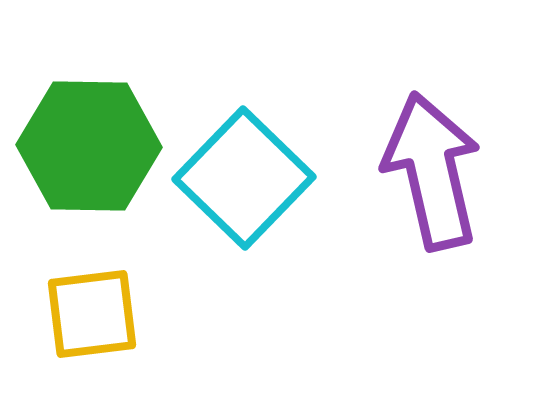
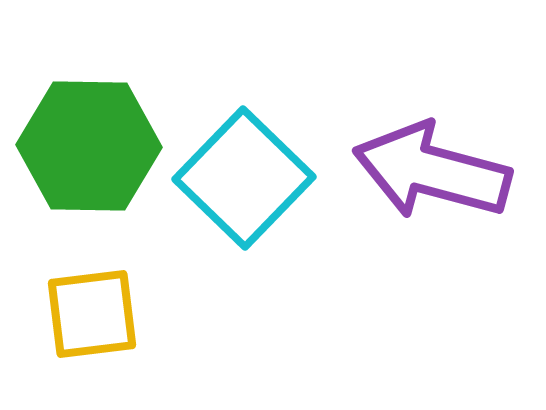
purple arrow: rotated 62 degrees counterclockwise
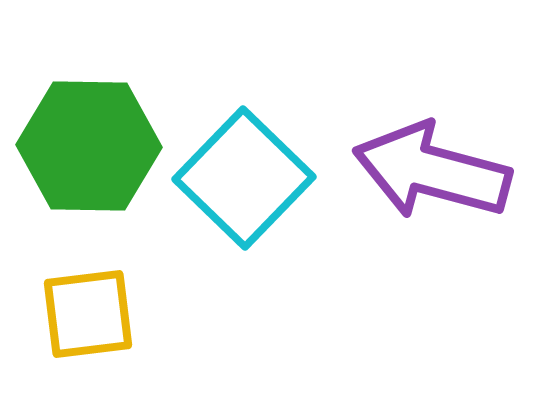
yellow square: moved 4 px left
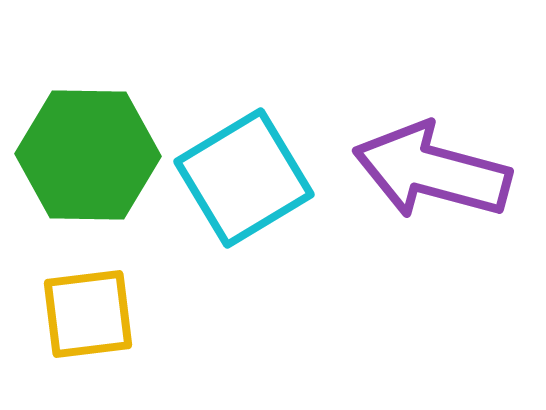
green hexagon: moved 1 px left, 9 px down
cyan square: rotated 15 degrees clockwise
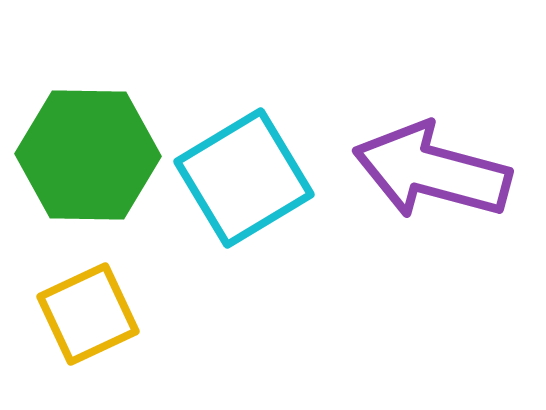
yellow square: rotated 18 degrees counterclockwise
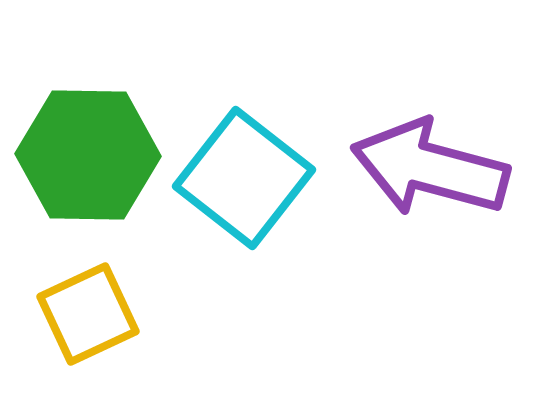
purple arrow: moved 2 px left, 3 px up
cyan square: rotated 21 degrees counterclockwise
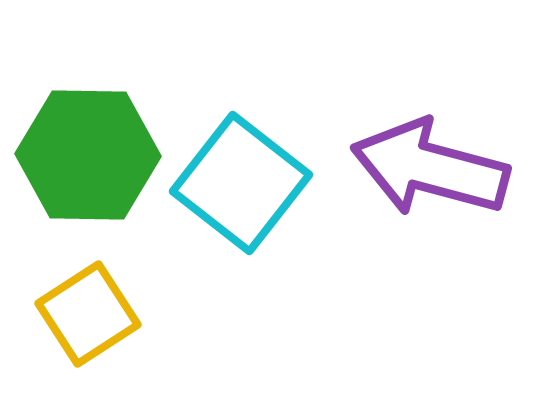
cyan square: moved 3 px left, 5 px down
yellow square: rotated 8 degrees counterclockwise
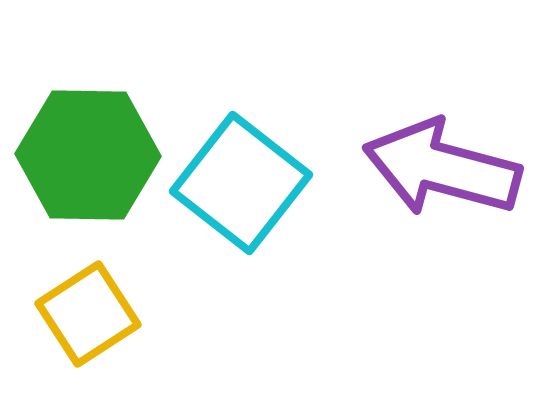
purple arrow: moved 12 px right
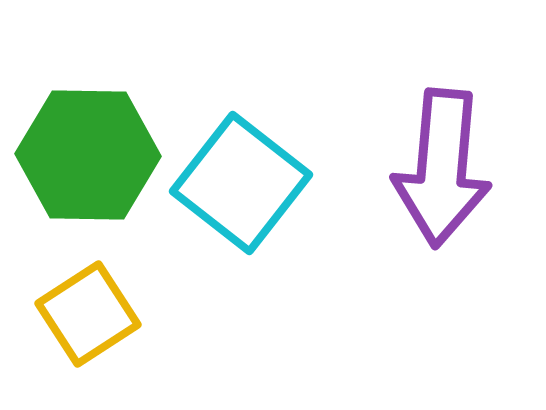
purple arrow: rotated 100 degrees counterclockwise
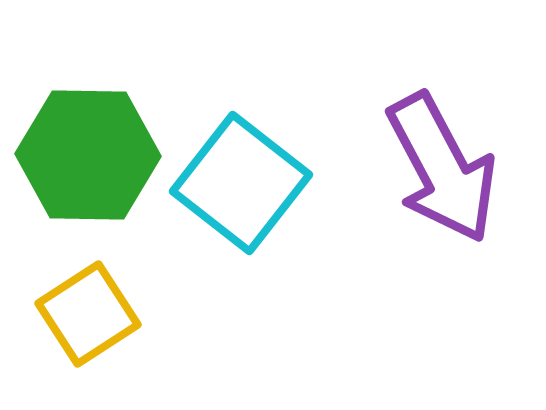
purple arrow: rotated 33 degrees counterclockwise
